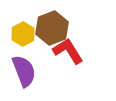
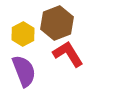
brown hexagon: moved 5 px right, 5 px up
red L-shape: moved 3 px down
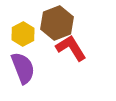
red L-shape: moved 3 px right, 6 px up
purple semicircle: moved 1 px left, 3 px up
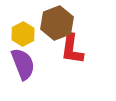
red L-shape: moved 1 px right, 1 px down; rotated 140 degrees counterclockwise
purple semicircle: moved 4 px up
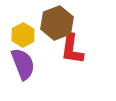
yellow hexagon: moved 1 px down
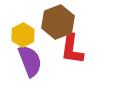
brown hexagon: moved 1 px right, 1 px up
purple semicircle: moved 7 px right, 3 px up
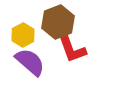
red L-shape: rotated 28 degrees counterclockwise
purple semicircle: moved 1 px down; rotated 28 degrees counterclockwise
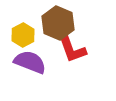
brown hexagon: moved 1 px down; rotated 16 degrees counterclockwise
purple semicircle: rotated 20 degrees counterclockwise
